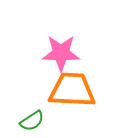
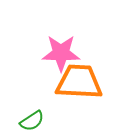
orange trapezoid: moved 7 px right, 8 px up
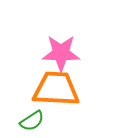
orange trapezoid: moved 23 px left, 7 px down
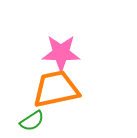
orange trapezoid: rotated 15 degrees counterclockwise
